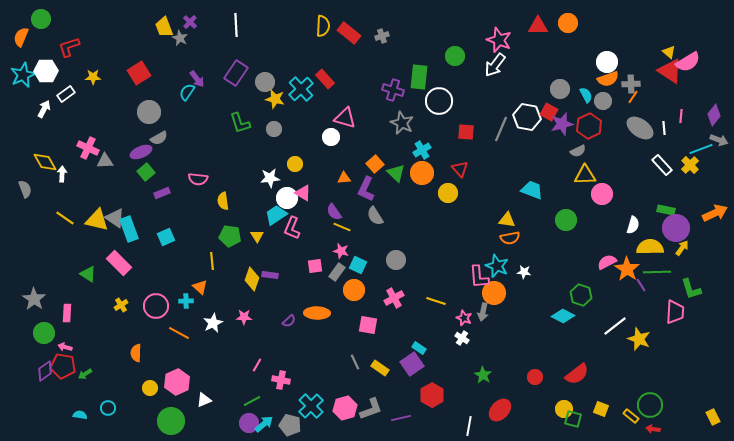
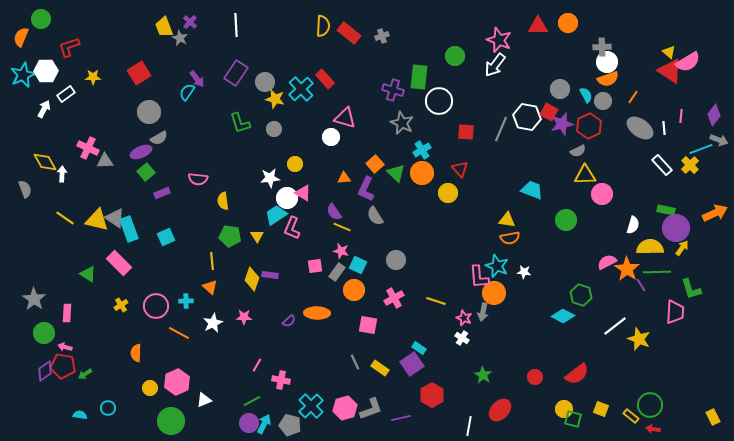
gray cross at (631, 84): moved 29 px left, 37 px up
orange triangle at (200, 287): moved 10 px right
cyan arrow at (264, 424): rotated 24 degrees counterclockwise
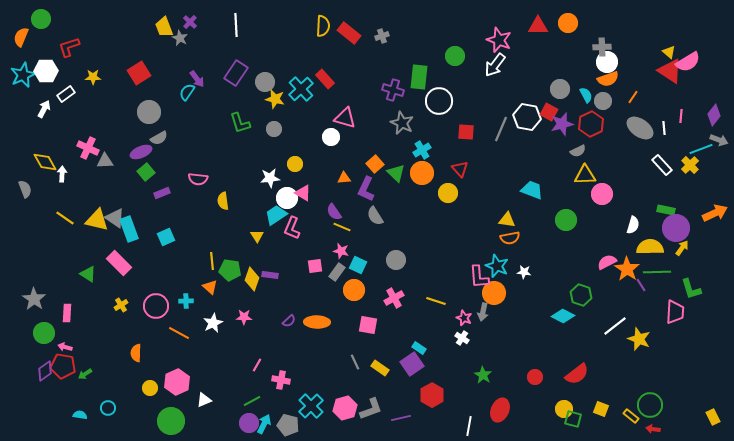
red hexagon at (589, 126): moved 2 px right, 2 px up
green pentagon at (230, 236): moved 34 px down
orange ellipse at (317, 313): moved 9 px down
red ellipse at (500, 410): rotated 20 degrees counterclockwise
gray pentagon at (290, 425): moved 2 px left
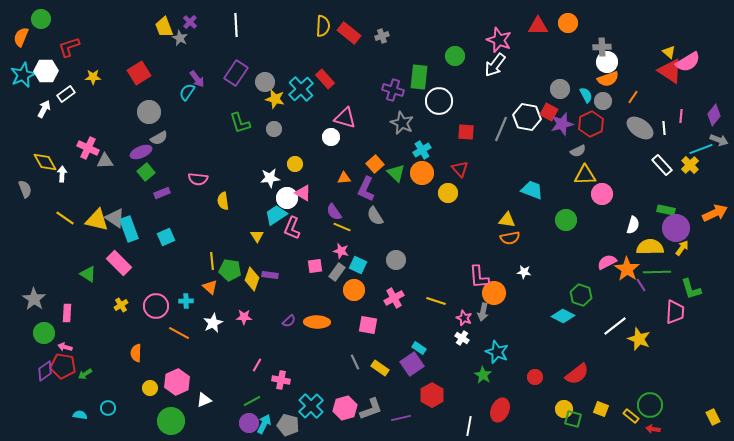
cyan star at (497, 266): moved 86 px down
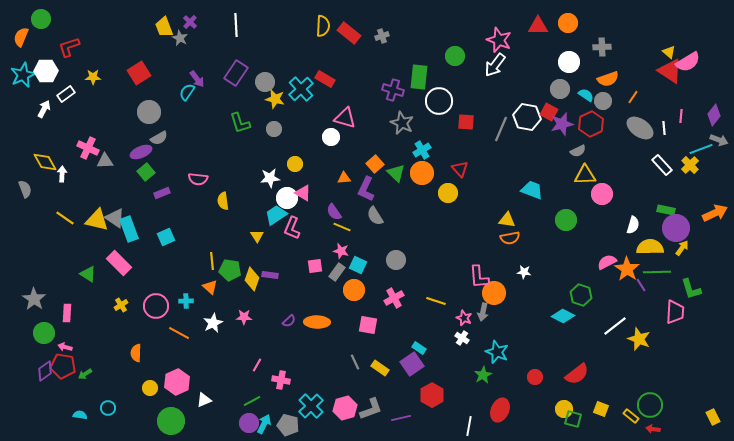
white circle at (607, 62): moved 38 px left
red rectangle at (325, 79): rotated 18 degrees counterclockwise
cyan semicircle at (586, 95): rotated 28 degrees counterclockwise
red square at (466, 132): moved 10 px up
green star at (483, 375): rotated 12 degrees clockwise
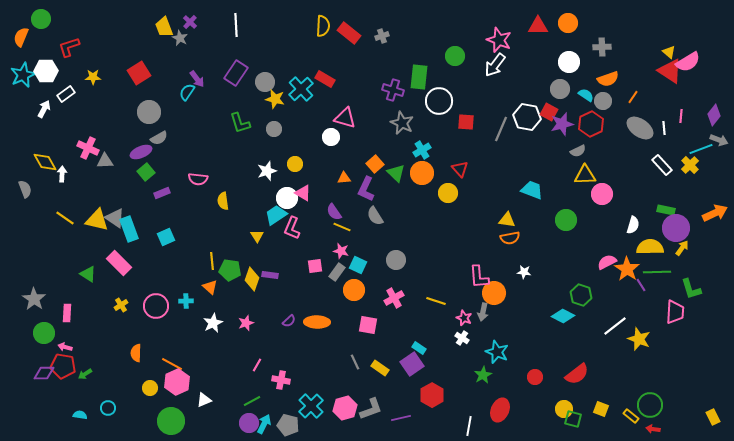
white star at (270, 178): moved 3 px left, 7 px up; rotated 12 degrees counterclockwise
pink star at (244, 317): moved 2 px right, 6 px down; rotated 21 degrees counterclockwise
orange line at (179, 333): moved 7 px left, 31 px down
purple diamond at (45, 371): moved 1 px left, 2 px down; rotated 35 degrees clockwise
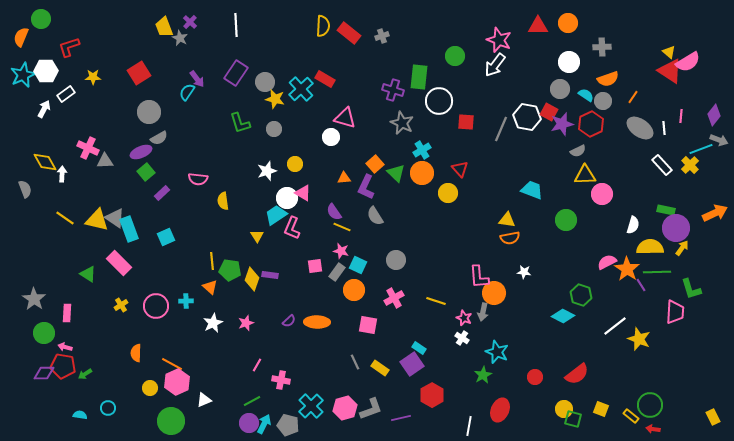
purple L-shape at (366, 189): moved 2 px up
purple rectangle at (162, 193): rotated 21 degrees counterclockwise
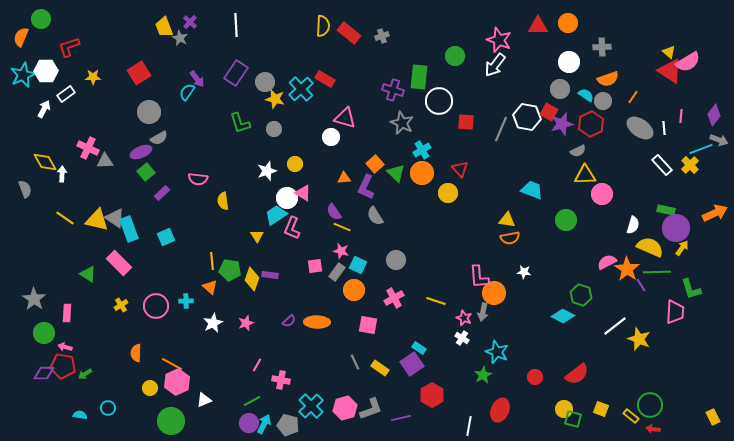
yellow semicircle at (650, 247): rotated 24 degrees clockwise
